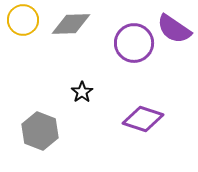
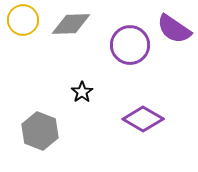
purple circle: moved 4 px left, 2 px down
purple diamond: rotated 12 degrees clockwise
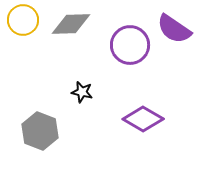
black star: rotated 25 degrees counterclockwise
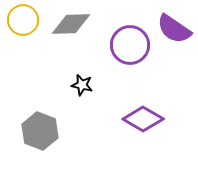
black star: moved 7 px up
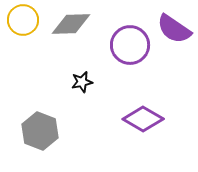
black star: moved 3 px up; rotated 25 degrees counterclockwise
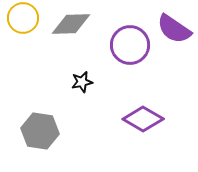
yellow circle: moved 2 px up
gray hexagon: rotated 12 degrees counterclockwise
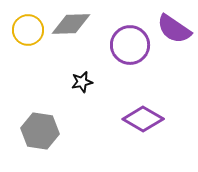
yellow circle: moved 5 px right, 12 px down
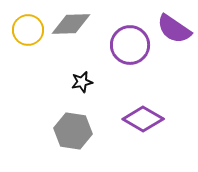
gray hexagon: moved 33 px right
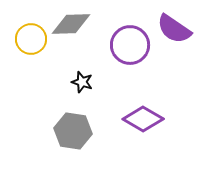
yellow circle: moved 3 px right, 9 px down
black star: rotated 30 degrees clockwise
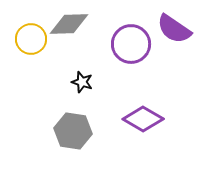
gray diamond: moved 2 px left
purple circle: moved 1 px right, 1 px up
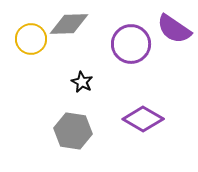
black star: rotated 10 degrees clockwise
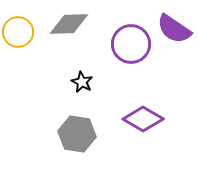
yellow circle: moved 13 px left, 7 px up
gray hexagon: moved 4 px right, 3 px down
